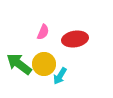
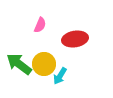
pink semicircle: moved 3 px left, 7 px up
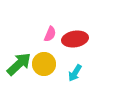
pink semicircle: moved 10 px right, 9 px down
green arrow: rotated 100 degrees clockwise
cyan arrow: moved 15 px right, 3 px up
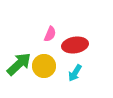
red ellipse: moved 6 px down
yellow circle: moved 2 px down
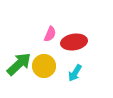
red ellipse: moved 1 px left, 3 px up
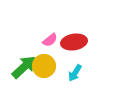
pink semicircle: moved 6 px down; rotated 28 degrees clockwise
green arrow: moved 5 px right, 3 px down
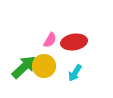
pink semicircle: rotated 21 degrees counterclockwise
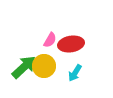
red ellipse: moved 3 px left, 2 px down
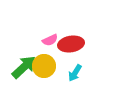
pink semicircle: rotated 35 degrees clockwise
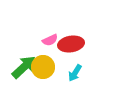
yellow circle: moved 1 px left, 1 px down
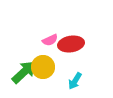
green arrow: moved 5 px down
cyan arrow: moved 8 px down
